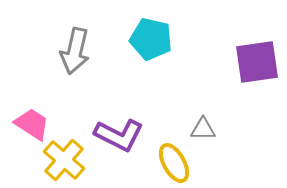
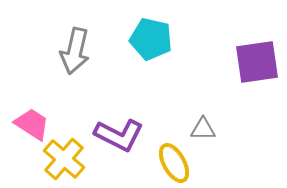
yellow cross: moved 1 px up
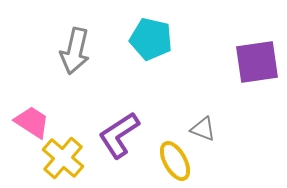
pink trapezoid: moved 2 px up
gray triangle: rotated 20 degrees clockwise
purple L-shape: rotated 120 degrees clockwise
yellow cross: moved 1 px left, 1 px up
yellow ellipse: moved 1 px right, 2 px up
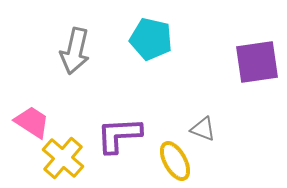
purple L-shape: rotated 30 degrees clockwise
